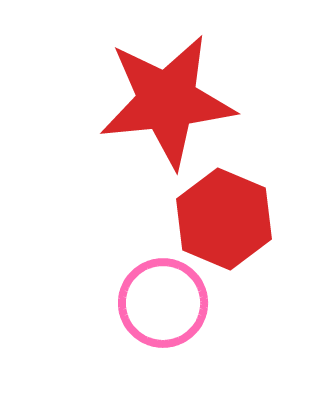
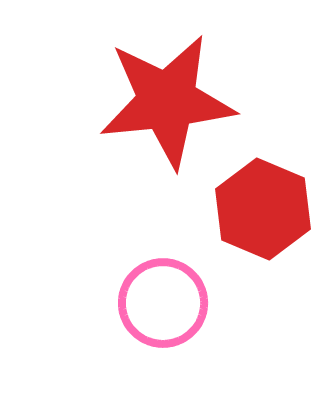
red hexagon: moved 39 px right, 10 px up
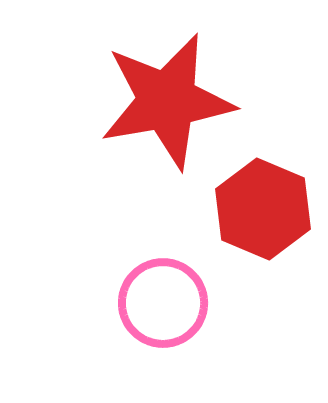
red star: rotated 4 degrees counterclockwise
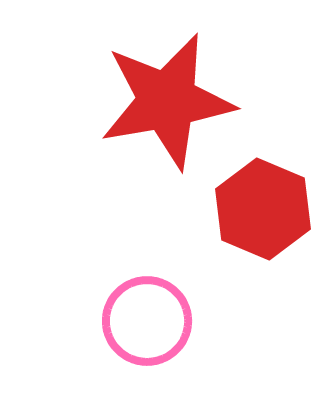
pink circle: moved 16 px left, 18 px down
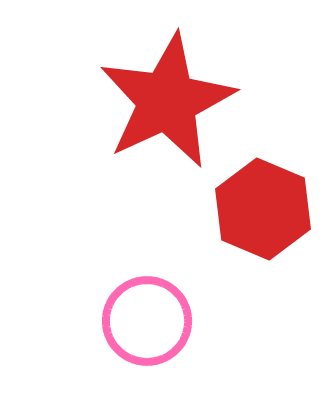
red star: rotated 15 degrees counterclockwise
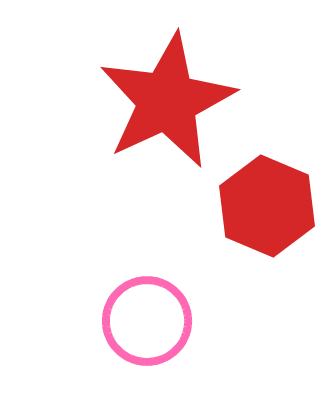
red hexagon: moved 4 px right, 3 px up
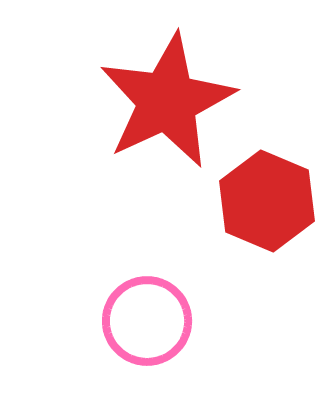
red hexagon: moved 5 px up
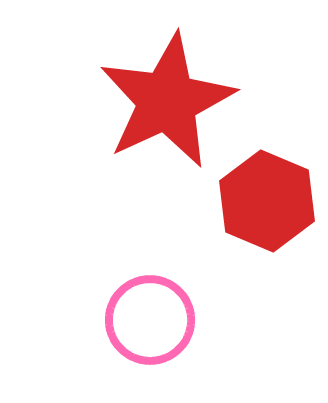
pink circle: moved 3 px right, 1 px up
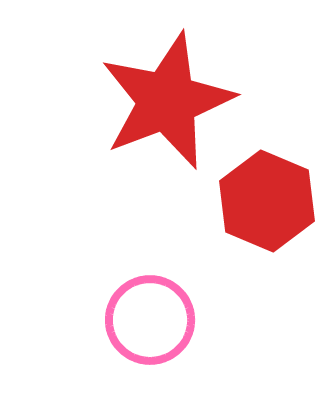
red star: rotated 4 degrees clockwise
